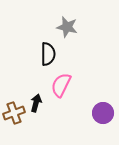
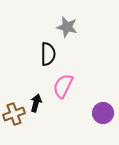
pink semicircle: moved 2 px right, 1 px down
brown cross: moved 1 px down
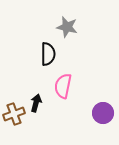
pink semicircle: rotated 15 degrees counterclockwise
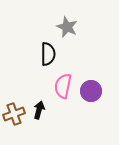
gray star: rotated 10 degrees clockwise
black arrow: moved 3 px right, 7 px down
purple circle: moved 12 px left, 22 px up
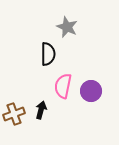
black arrow: moved 2 px right
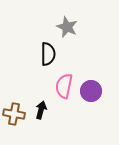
pink semicircle: moved 1 px right
brown cross: rotated 30 degrees clockwise
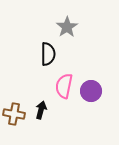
gray star: rotated 15 degrees clockwise
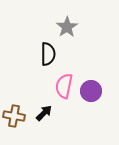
black arrow: moved 3 px right, 3 px down; rotated 30 degrees clockwise
brown cross: moved 2 px down
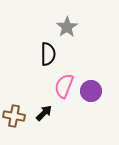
pink semicircle: rotated 10 degrees clockwise
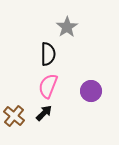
pink semicircle: moved 16 px left
brown cross: rotated 30 degrees clockwise
